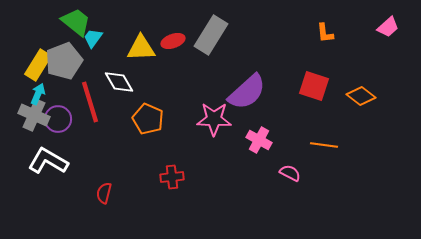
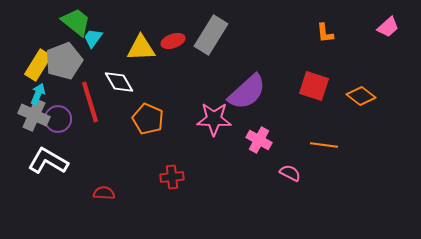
red semicircle: rotated 80 degrees clockwise
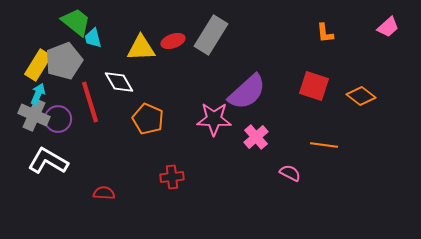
cyan trapezoid: rotated 50 degrees counterclockwise
pink cross: moved 3 px left, 3 px up; rotated 20 degrees clockwise
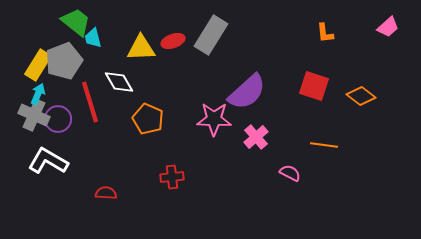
red semicircle: moved 2 px right
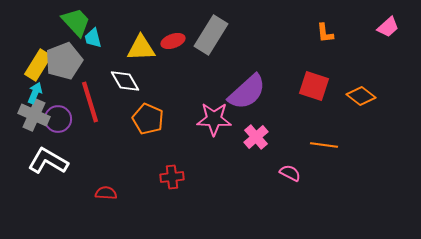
green trapezoid: rotated 8 degrees clockwise
white diamond: moved 6 px right, 1 px up
cyan arrow: moved 3 px left, 1 px up
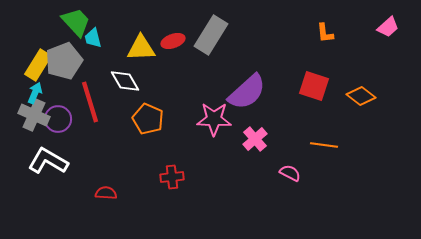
pink cross: moved 1 px left, 2 px down
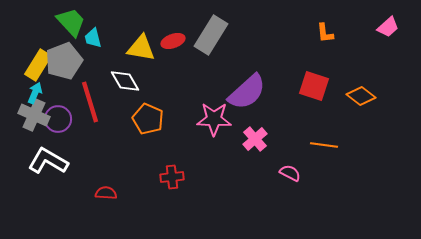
green trapezoid: moved 5 px left
yellow triangle: rotated 12 degrees clockwise
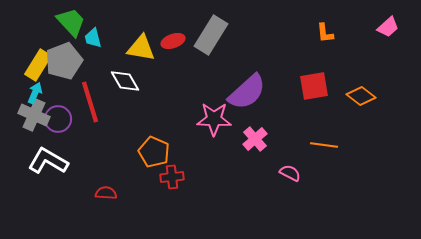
red square: rotated 28 degrees counterclockwise
orange pentagon: moved 6 px right, 33 px down
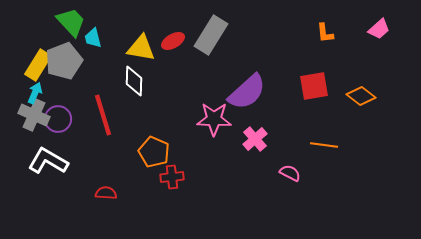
pink trapezoid: moved 9 px left, 2 px down
red ellipse: rotated 10 degrees counterclockwise
white diamond: moved 9 px right; rotated 32 degrees clockwise
red line: moved 13 px right, 13 px down
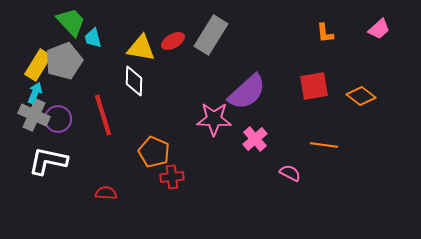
white L-shape: rotated 18 degrees counterclockwise
